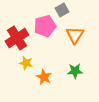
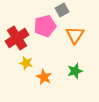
green star: rotated 14 degrees counterclockwise
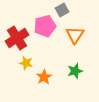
orange star: rotated 14 degrees clockwise
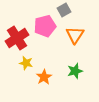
gray square: moved 2 px right
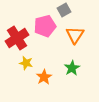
green star: moved 3 px left, 3 px up; rotated 14 degrees counterclockwise
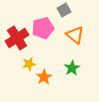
pink pentagon: moved 2 px left, 2 px down
orange triangle: rotated 24 degrees counterclockwise
yellow star: moved 3 px right, 1 px down; rotated 24 degrees counterclockwise
